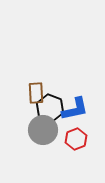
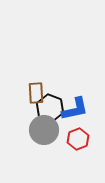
gray circle: moved 1 px right
red hexagon: moved 2 px right
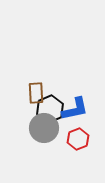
black hexagon: moved 1 px down; rotated 16 degrees clockwise
gray circle: moved 2 px up
